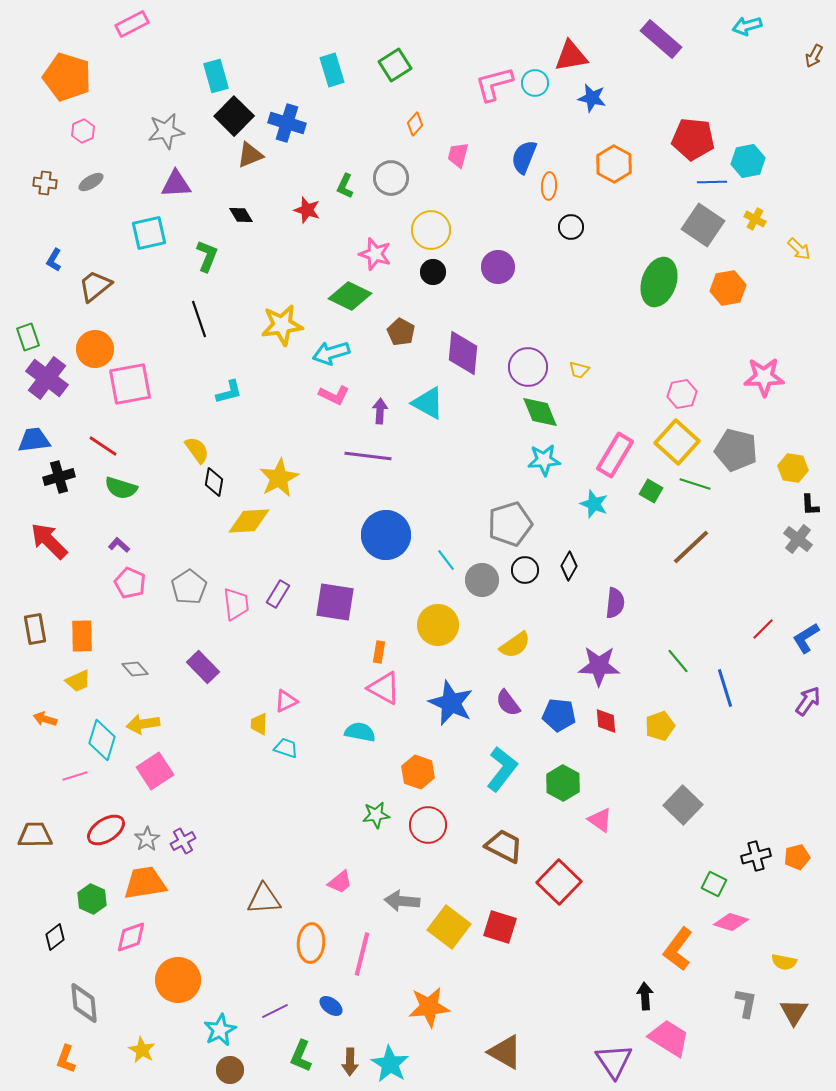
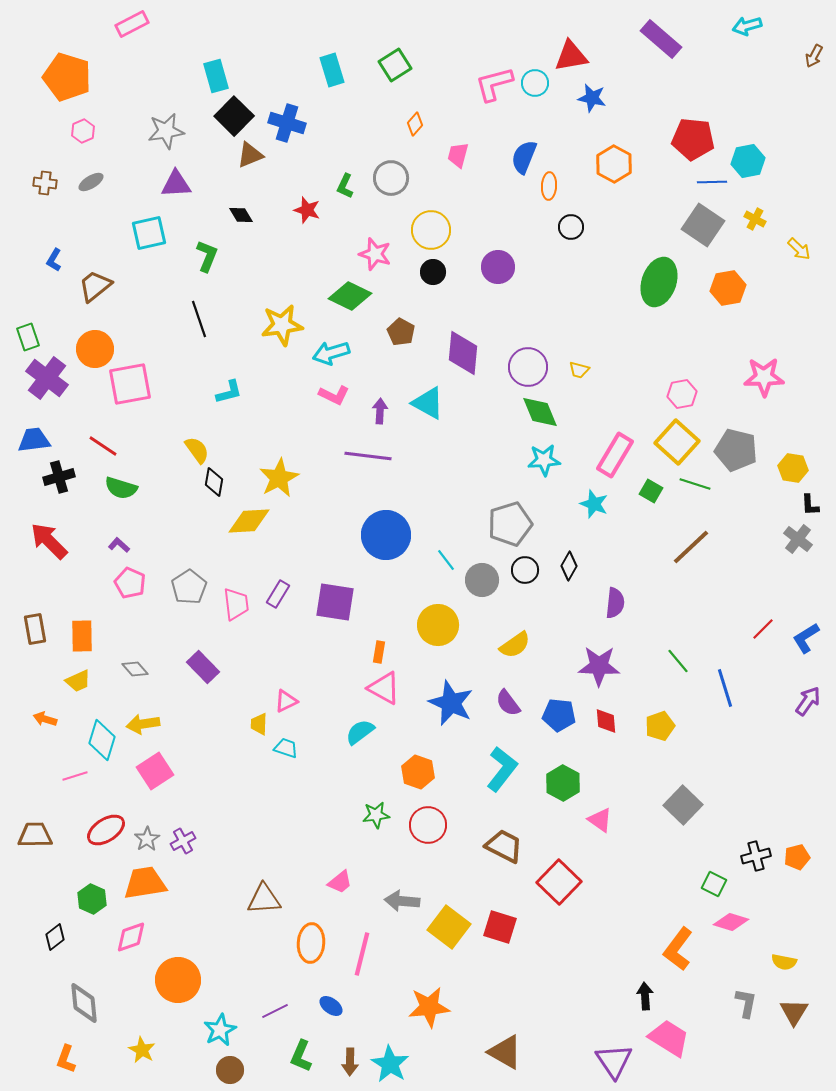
cyan semicircle at (360, 732): rotated 48 degrees counterclockwise
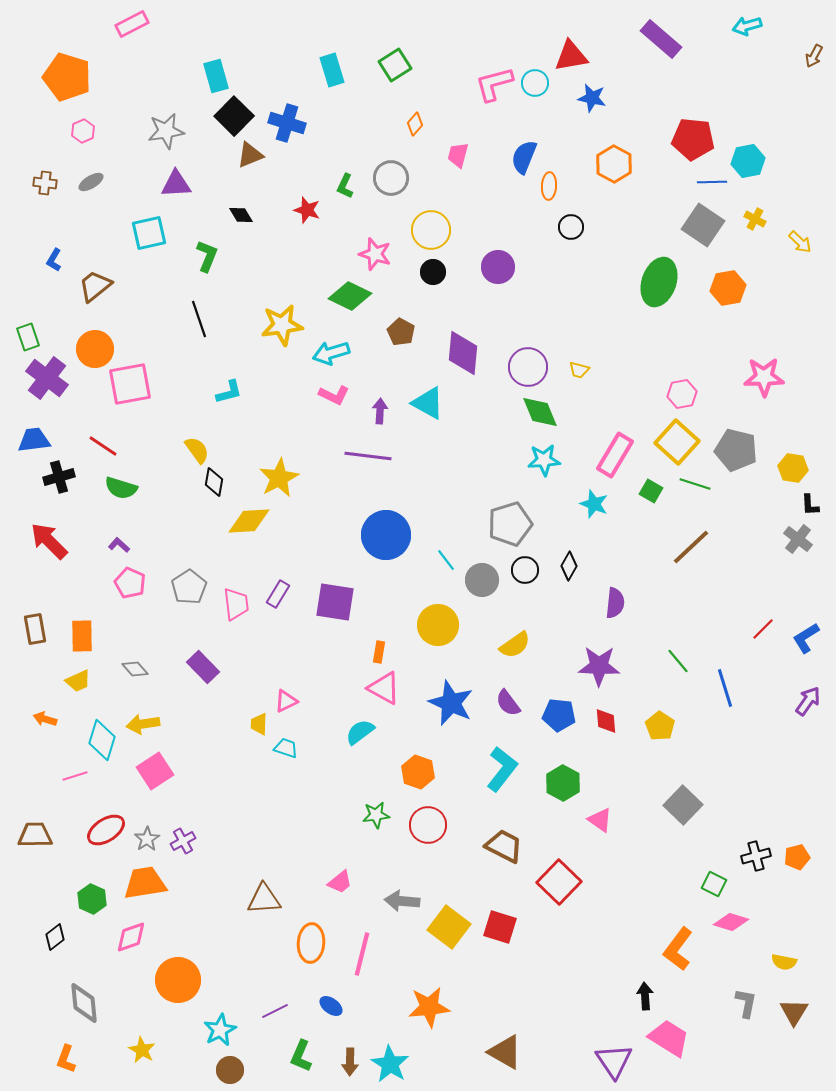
yellow arrow at (799, 249): moved 1 px right, 7 px up
yellow pentagon at (660, 726): rotated 20 degrees counterclockwise
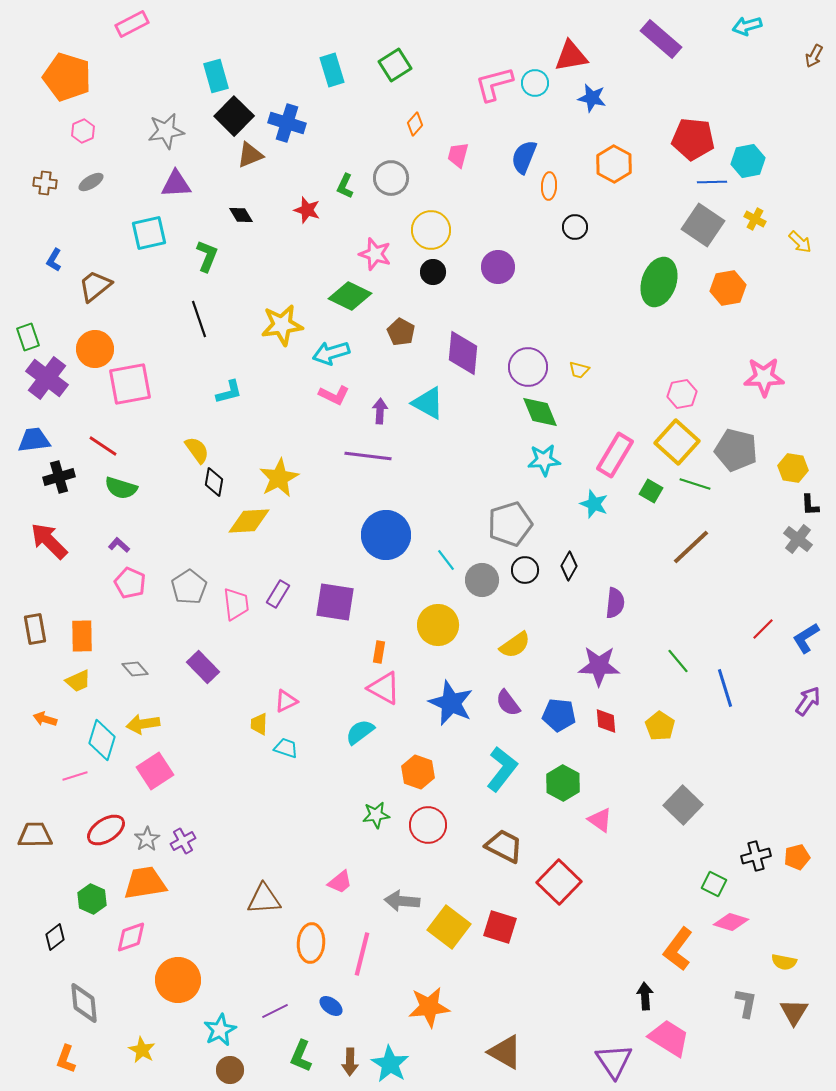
black circle at (571, 227): moved 4 px right
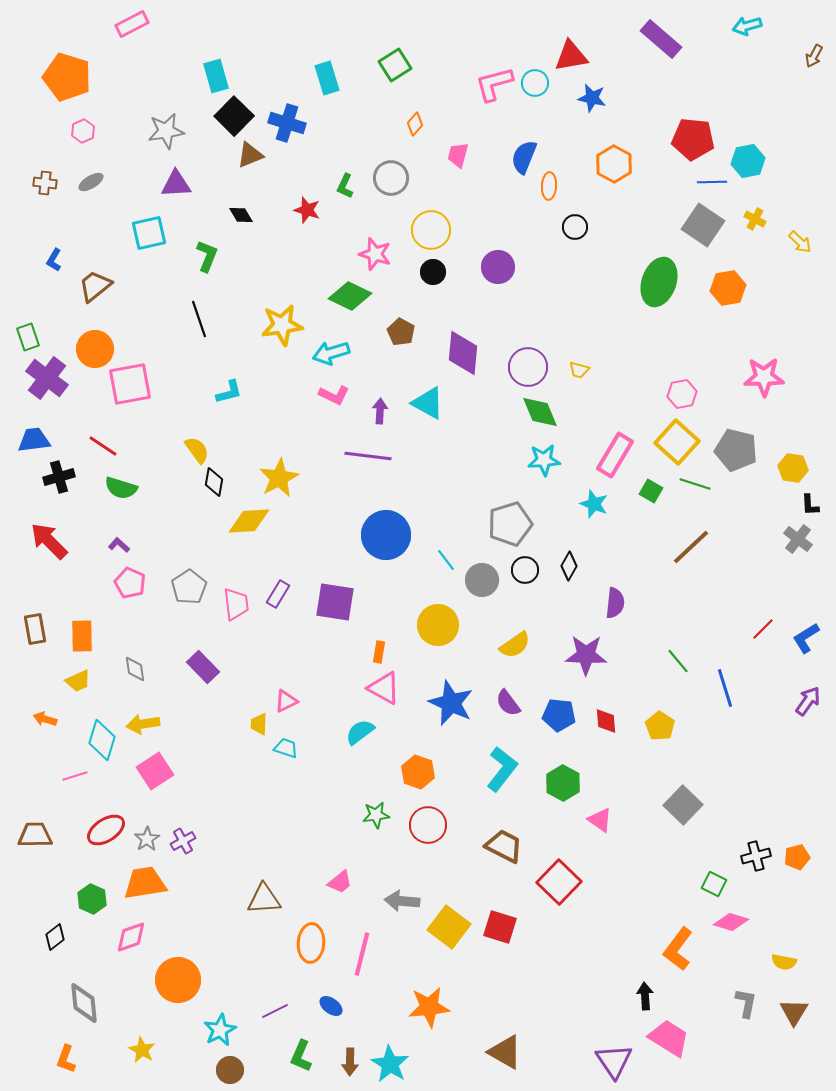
cyan rectangle at (332, 70): moved 5 px left, 8 px down
purple star at (599, 666): moved 13 px left, 11 px up
gray diamond at (135, 669): rotated 32 degrees clockwise
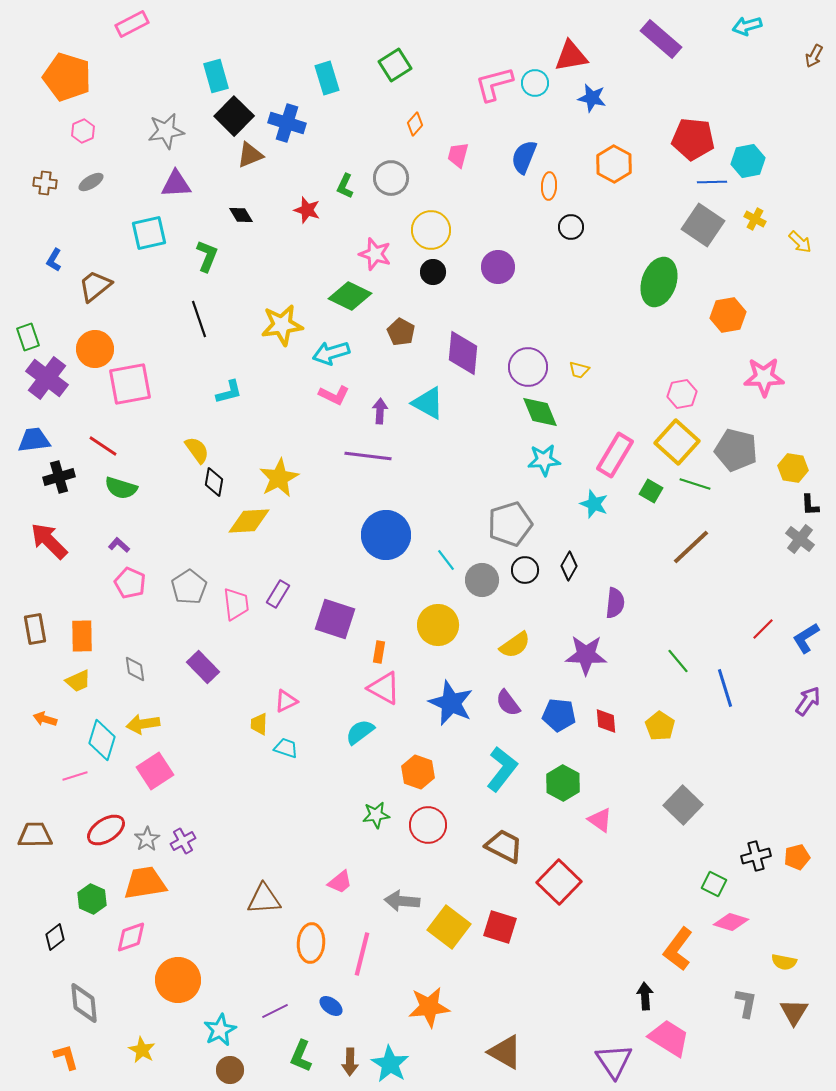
black circle at (575, 227): moved 4 px left
orange hexagon at (728, 288): moved 27 px down
gray cross at (798, 539): moved 2 px right
purple square at (335, 602): moved 17 px down; rotated 9 degrees clockwise
orange L-shape at (66, 1059): moved 2 px up; rotated 144 degrees clockwise
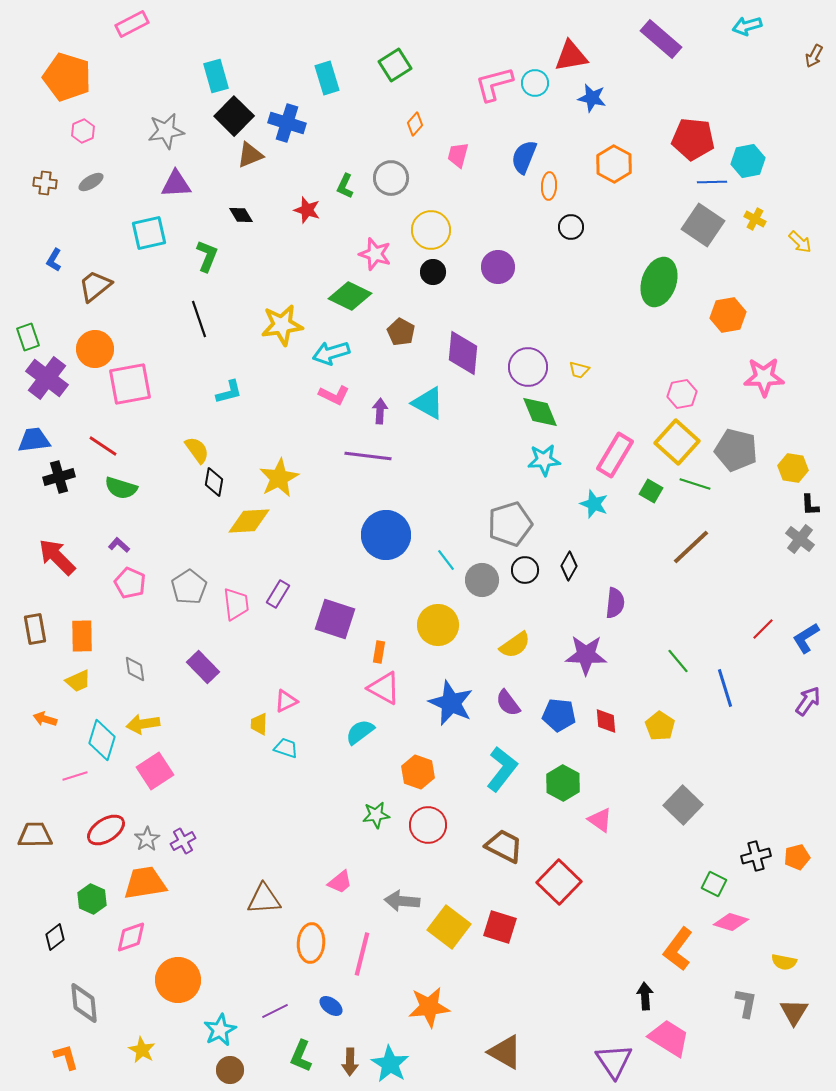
red arrow at (49, 541): moved 8 px right, 16 px down
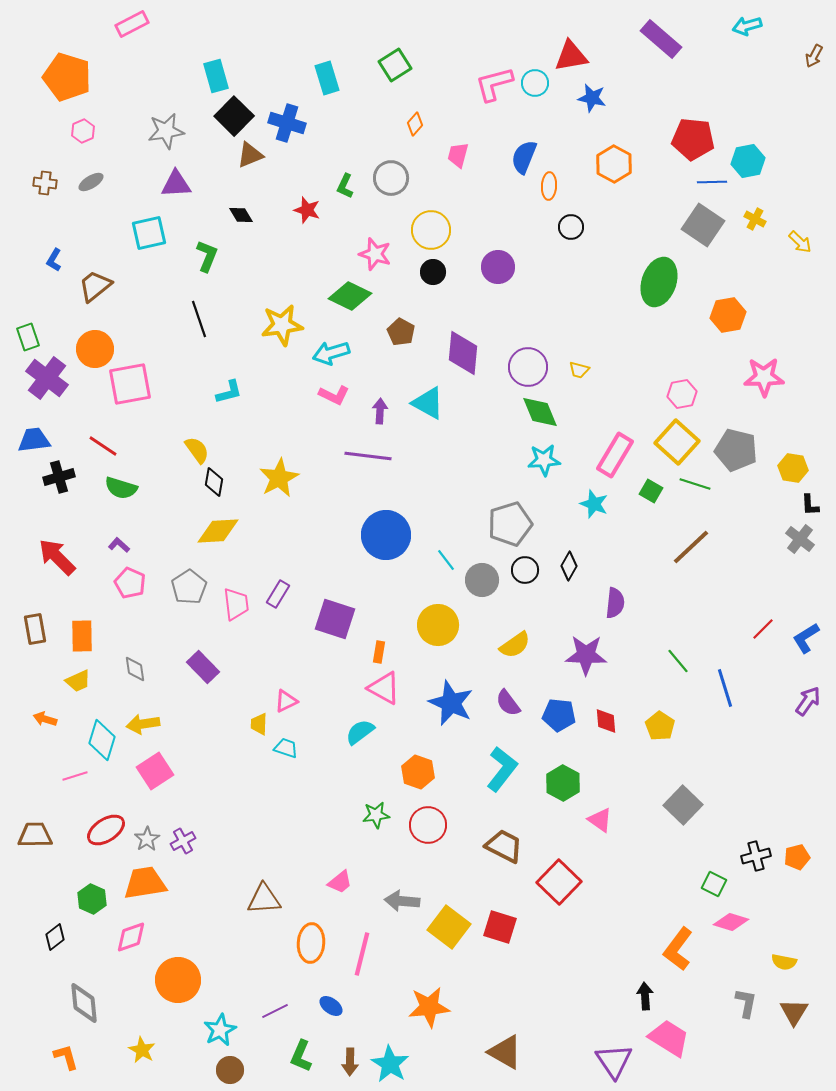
yellow diamond at (249, 521): moved 31 px left, 10 px down
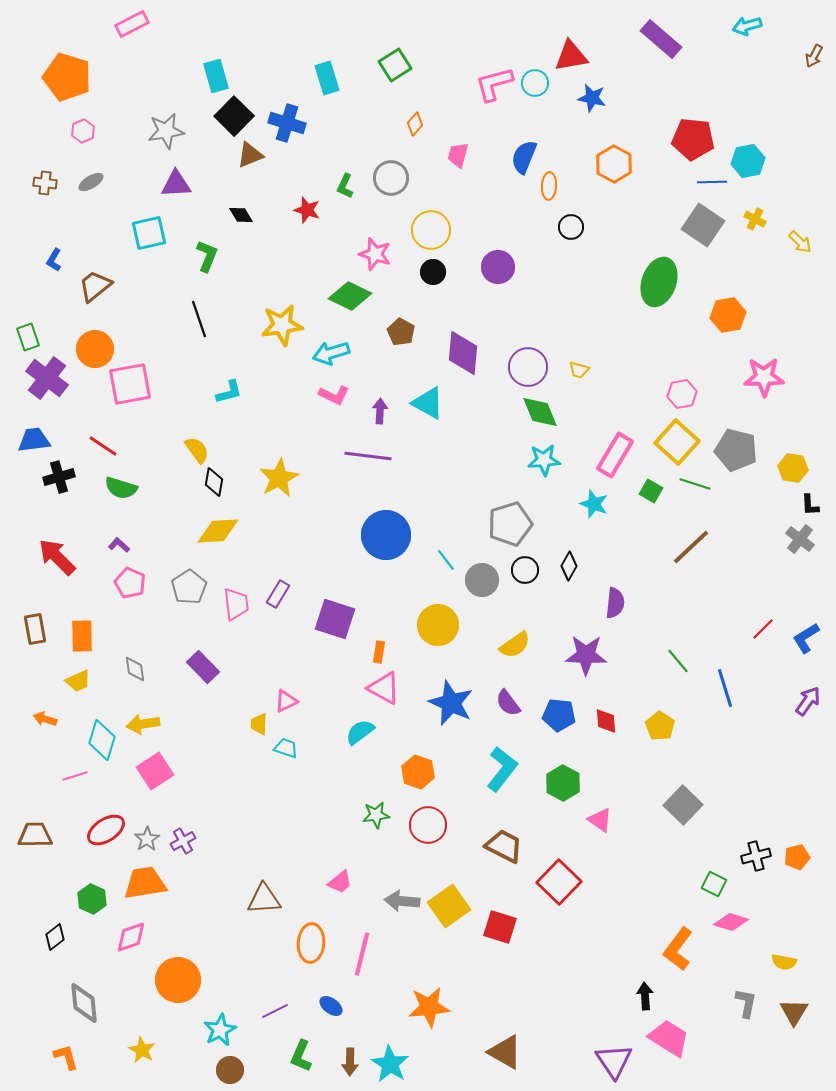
yellow square at (449, 927): moved 21 px up; rotated 18 degrees clockwise
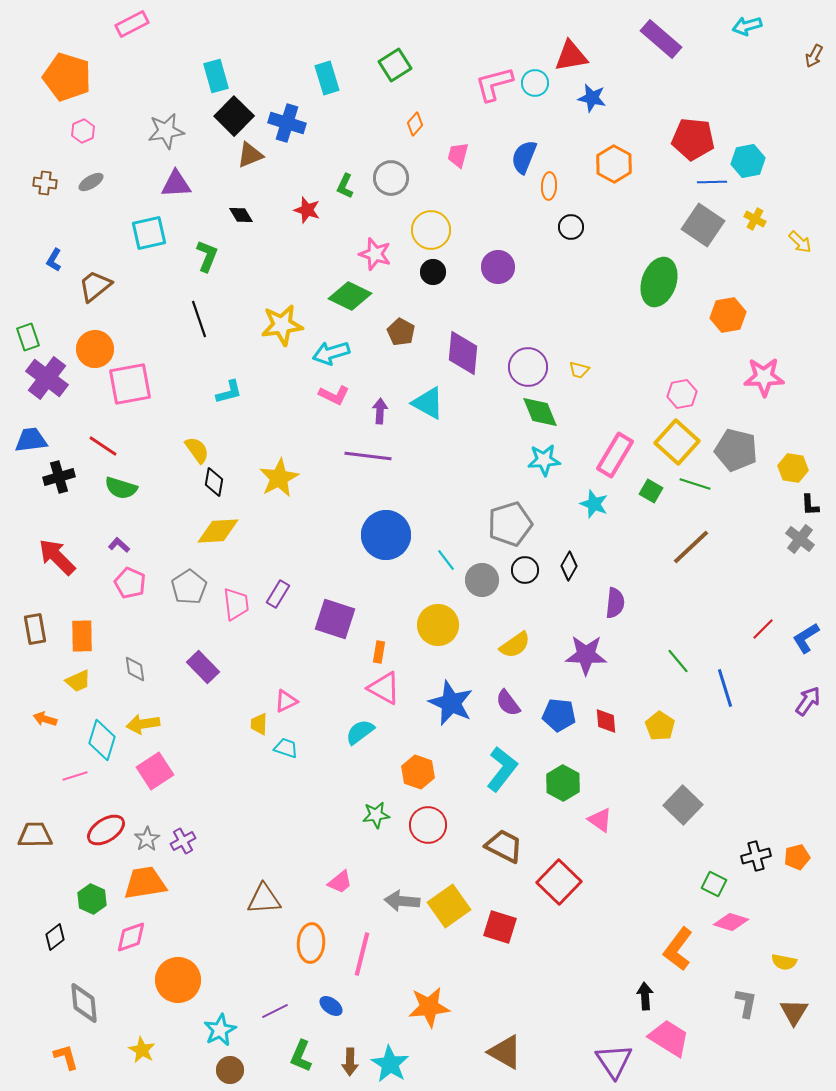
blue trapezoid at (34, 440): moved 3 px left
